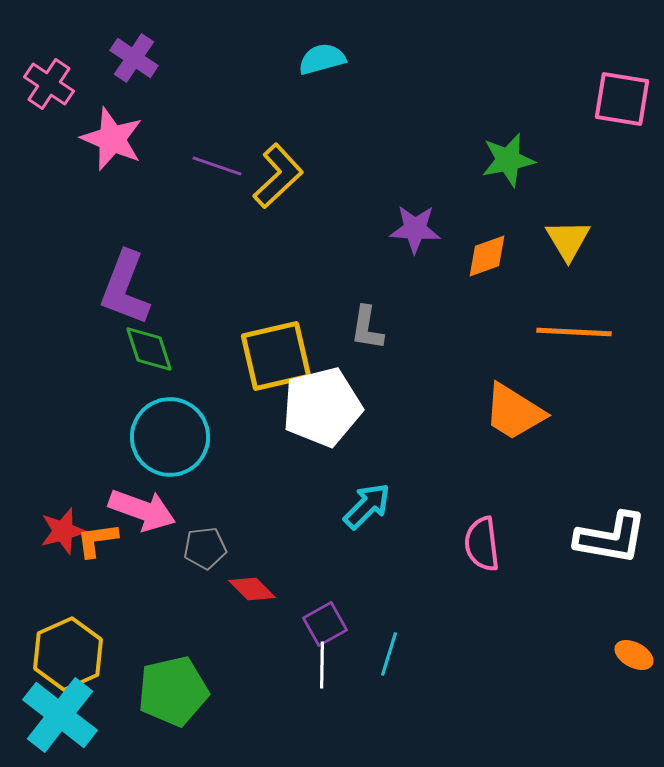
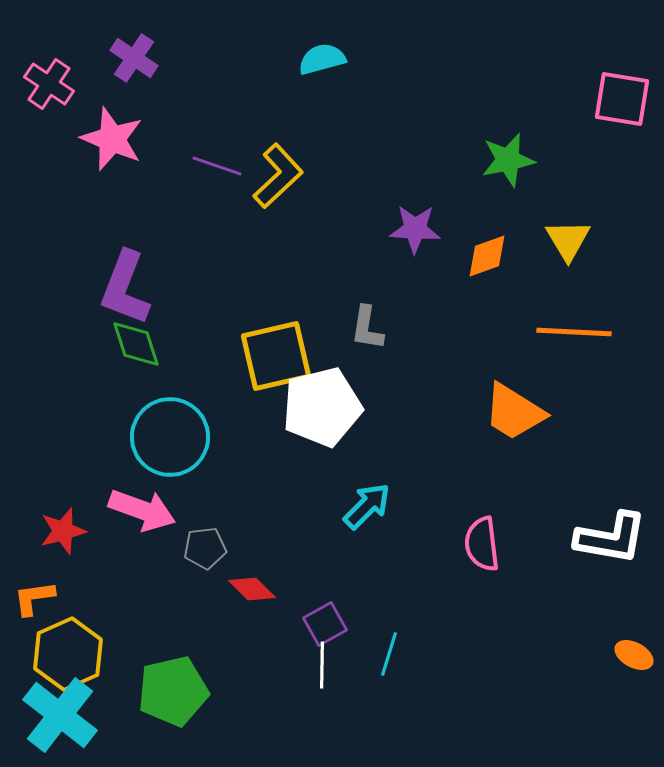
green diamond: moved 13 px left, 5 px up
orange L-shape: moved 63 px left, 58 px down
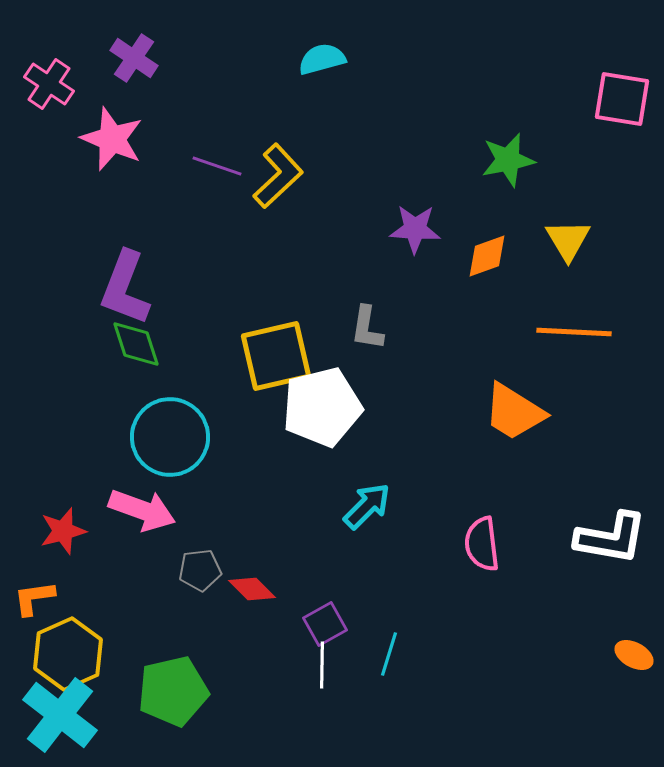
gray pentagon: moved 5 px left, 22 px down
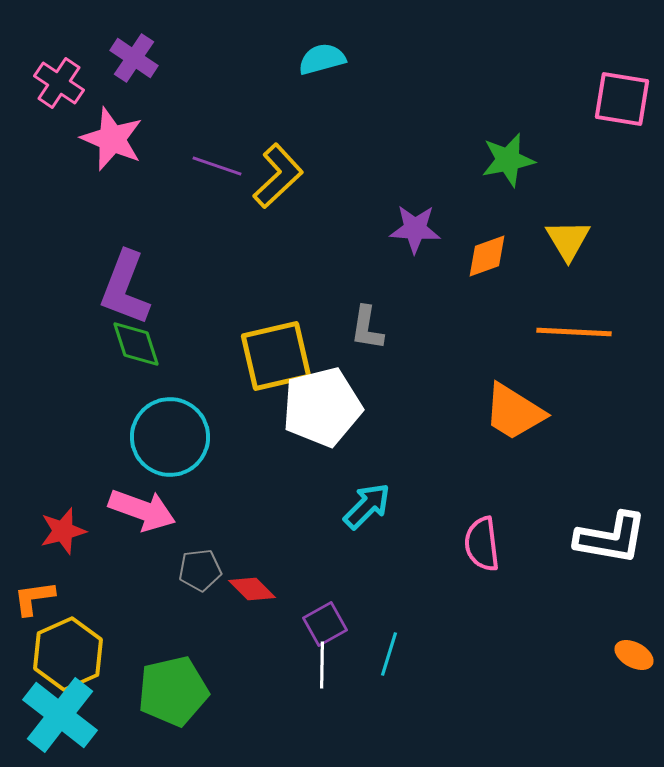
pink cross: moved 10 px right, 1 px up
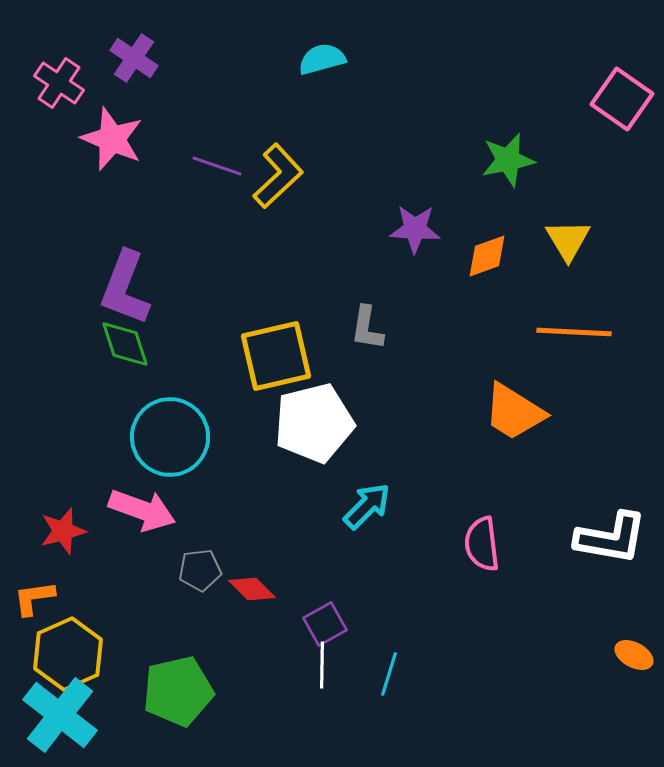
pink square: rotated 26 degrees clockwise
green diamond: moved 11 px left
white pentagon: moved 8 px left, 16 px down
cyan line: moved 20 px down
green pentagon: moved 5 px right
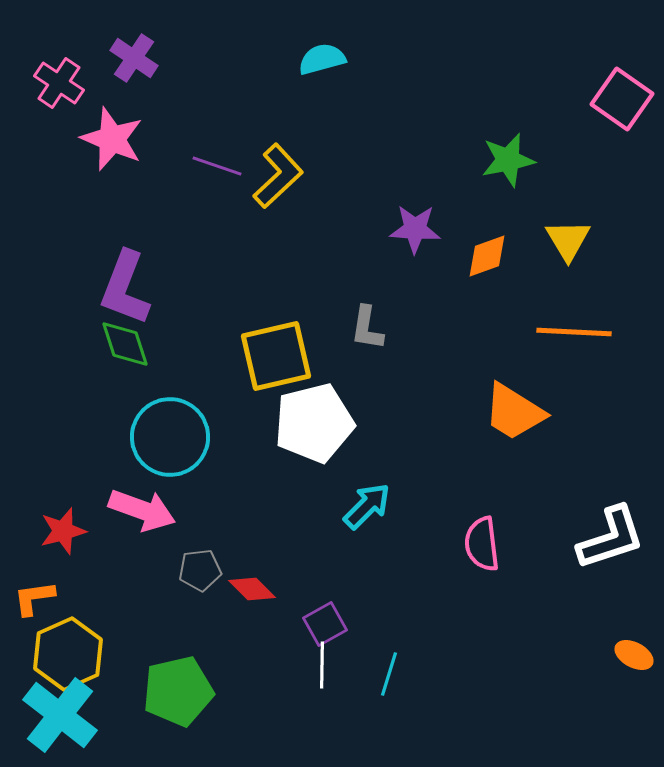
white L-shape: rotated 28 degrees counterclockwise
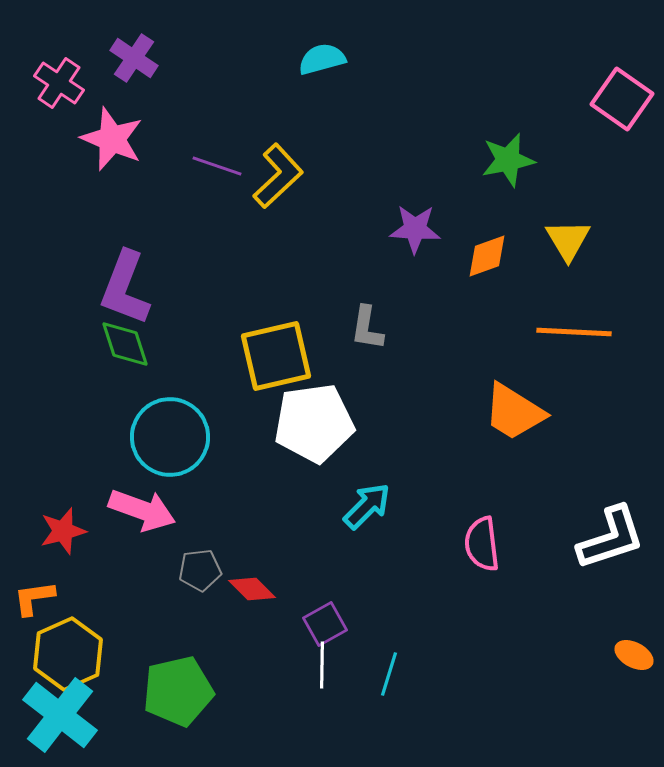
white pentagon: rotated 6 degrees clockwise
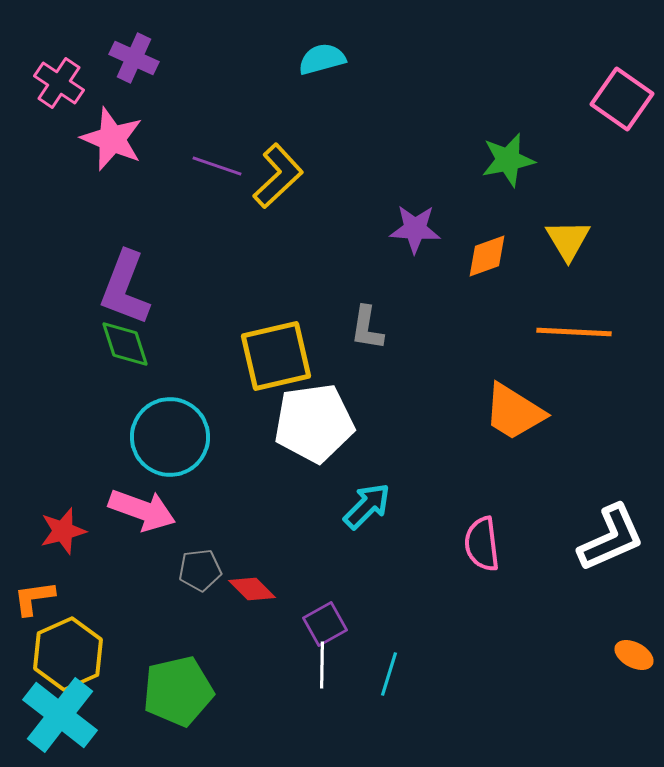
purple cross: rotated 9 degrees counterclockwise
white L-shape: rotated 6 degrees counterclockwise
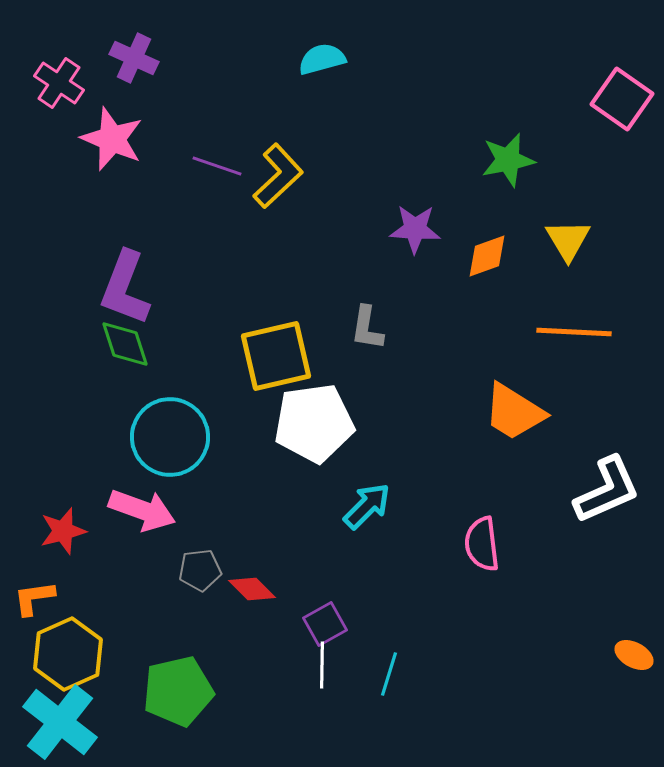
white L-shape: moved 4 px left, 48 px up
cyan cross: moved 7 px down
